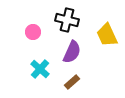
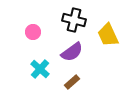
black cross: moved 7 px right
yellow trapezoid: moved 1 px right
purple semicircle: rotated 30 degrees clockwise
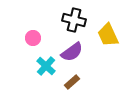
pink circle: moved 6 px down
cyan cross: moved 6 px right, 3 px up
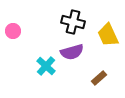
black cross: moved 1 px left, 2 px down
pink circle: moved 20 px left, 7 px up
purple semicircle: rotated 20 degrees clockwise
brown rectangle: moved 27 px right, 4 px up
